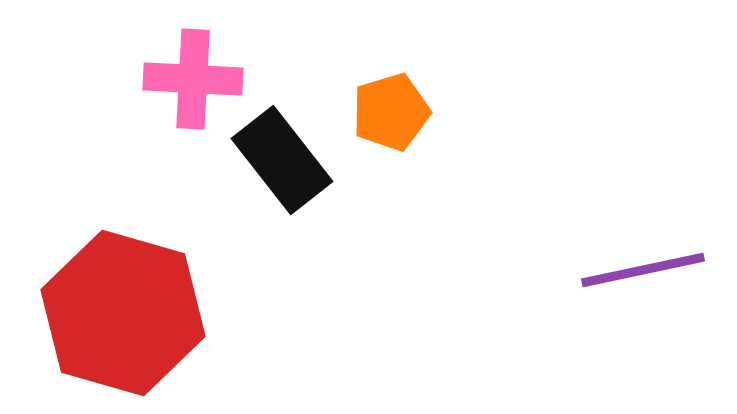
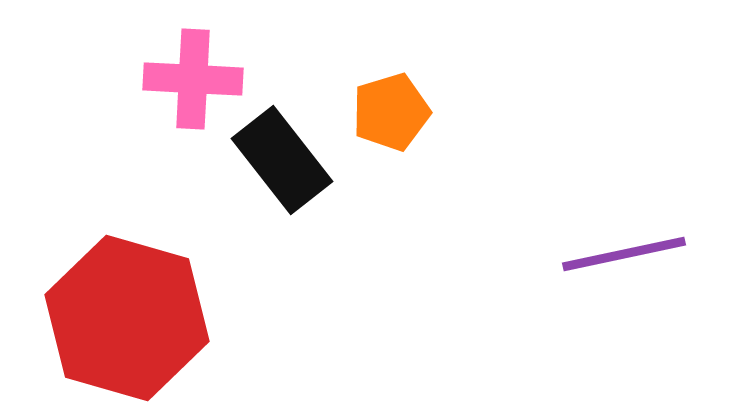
purple line: moved 19 px left, 16 px up
red hexagon: moved 4 px right, 5 px down
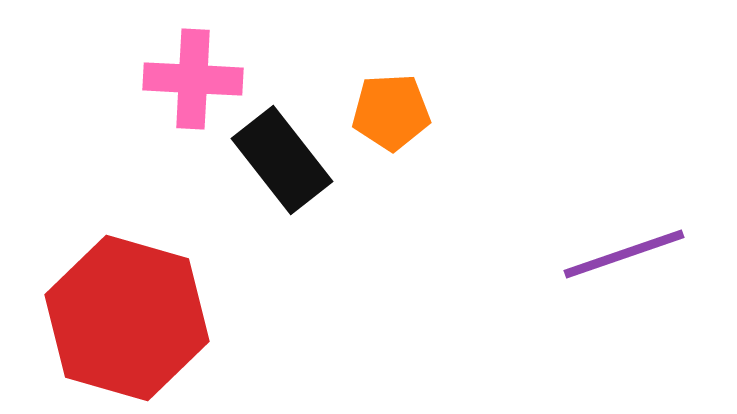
orange pentagon: rotated 14 degrees clockwise
purple line: rotated 7 degrees counterclockwise
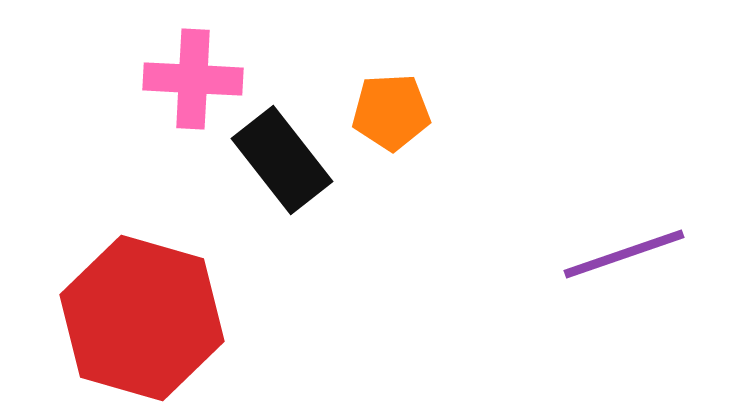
red hexagon: moved 15 px right
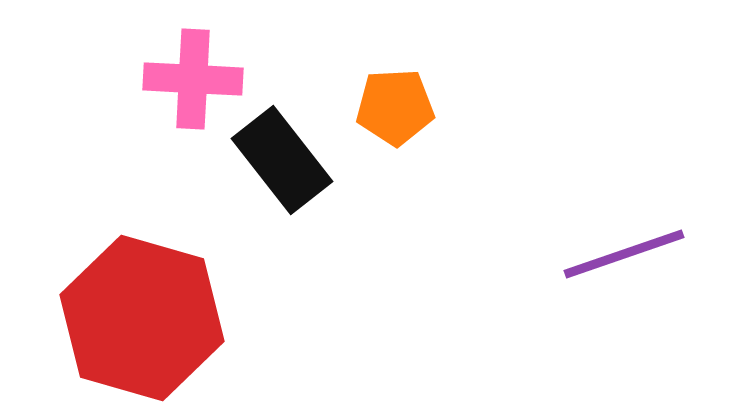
orange pentagon: moved 4 px right, 5 px up
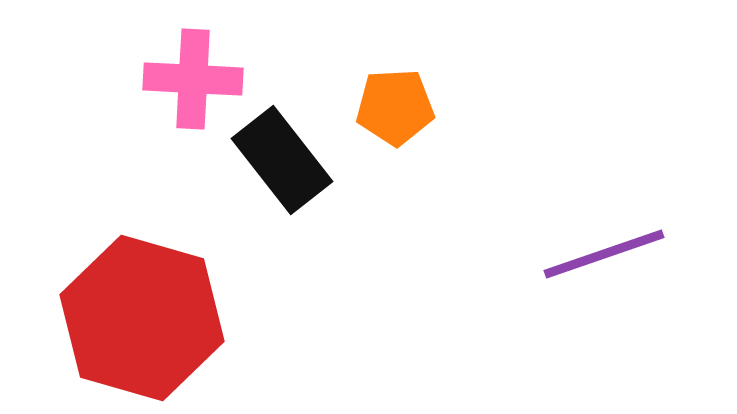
purple line: moved 20 px left
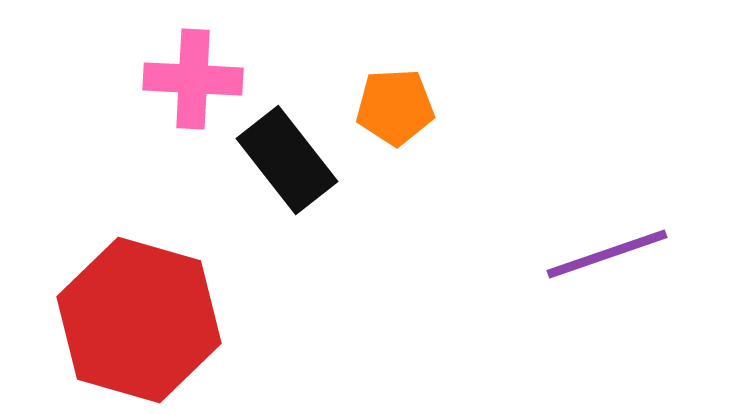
black rectangle: moved 5 px right
purple line: moved 3 px right
red hexagon: moved 3 px left, 2 px down
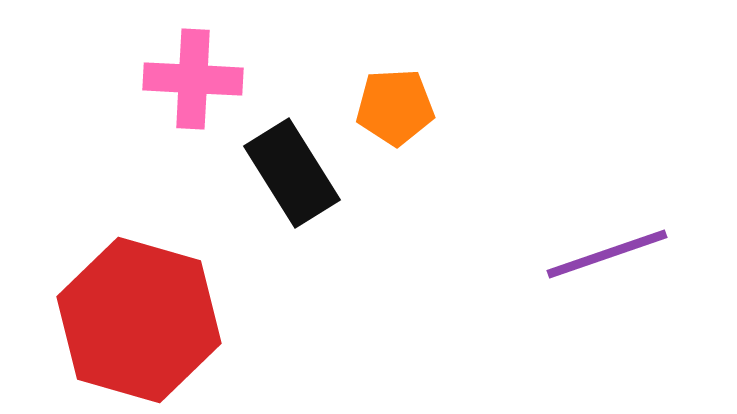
black rectangle: moved 5 px right, 13 px down; rotated 6 degrees clockwise
